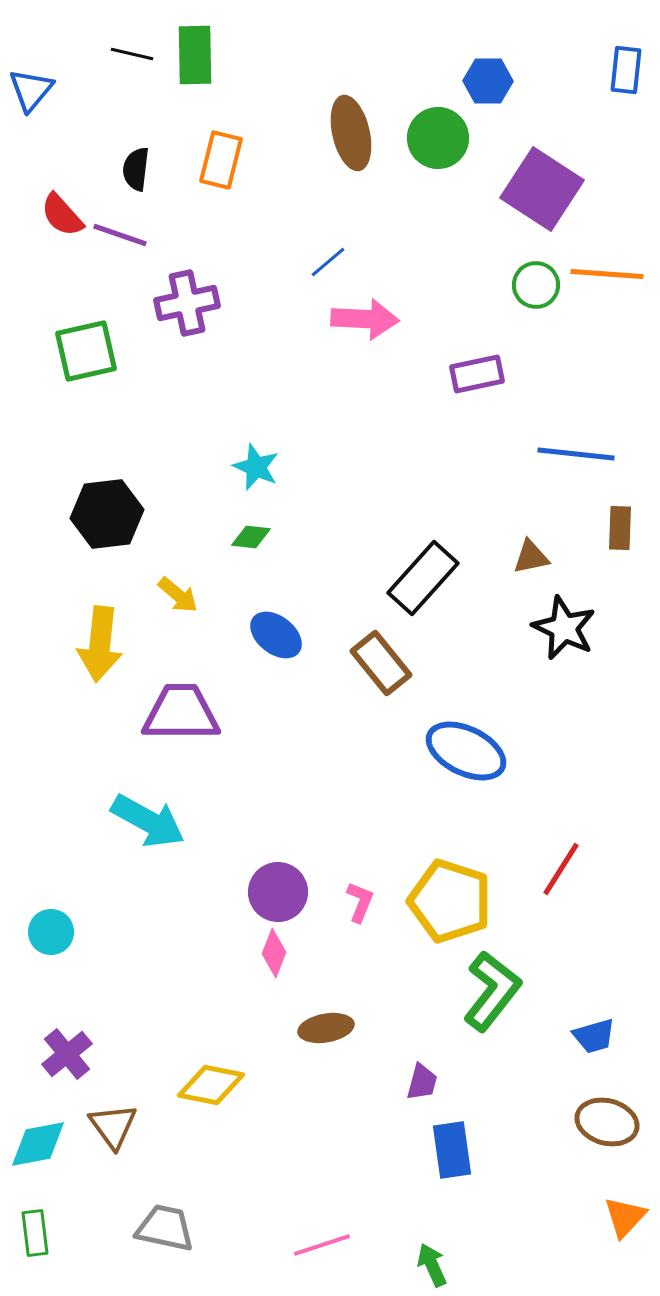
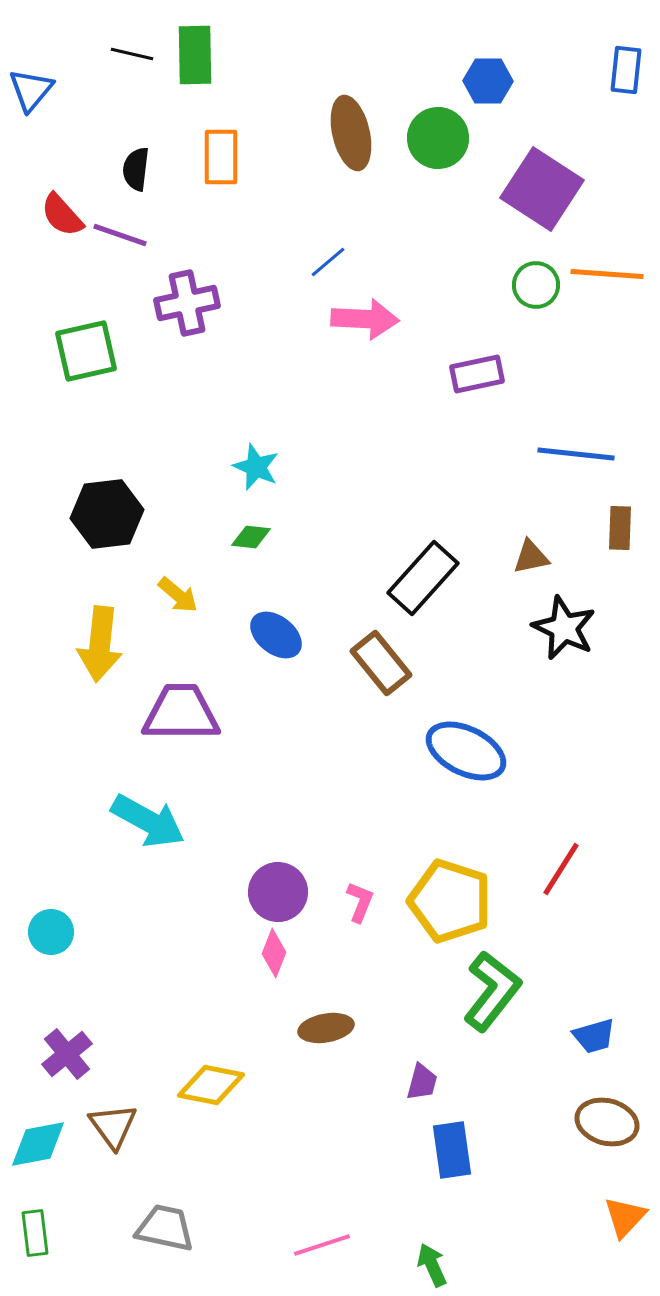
orange rectangle at (221, 160): moved 3 px up; rotated 14 degrees counterclockwise
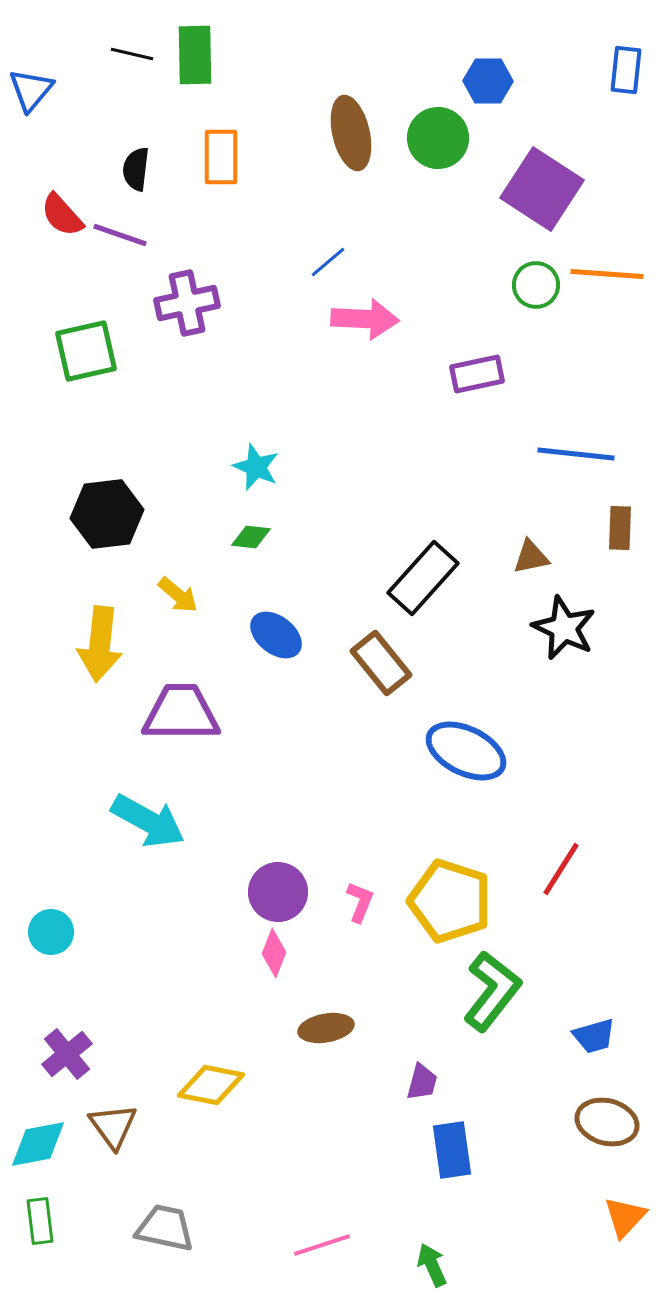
green rectangle at (35, 1233): moved 5 px right, 12 px up
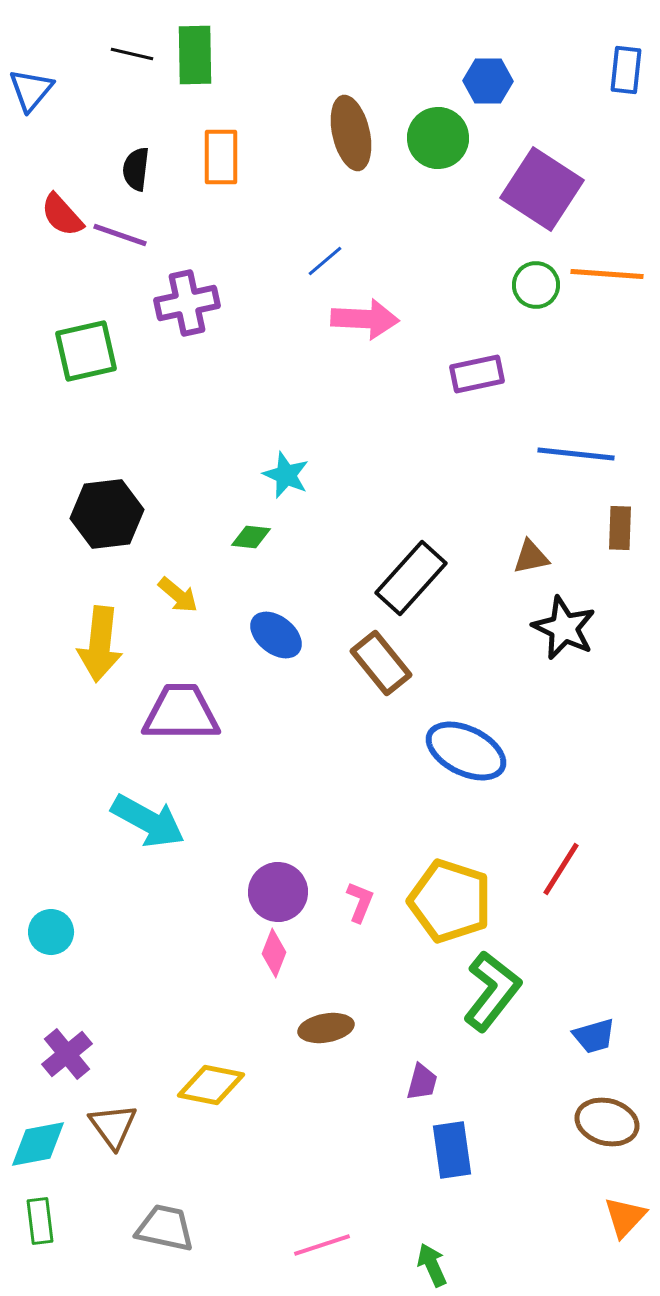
blue line at (328, 262): moved 3 px left, 1 px up
cyan star at (256, 467): moved 30 px right, 8 px down
black rectangle at (423, 578): moved 12 px left
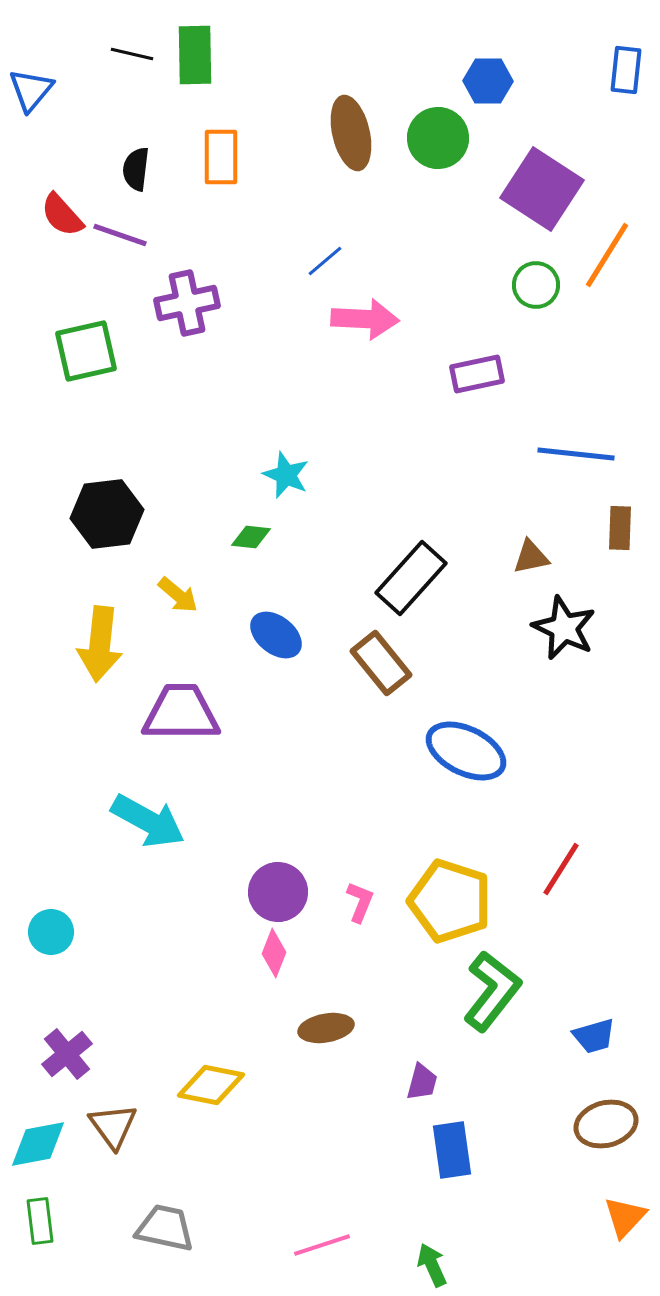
orange line at (607, 274): moved 19 px up; rotated 62 degrees counterclockwise
brown ellipse at (607, 1122): moved 1 px left, 2 px down; rotated 30 degrees counterclockwise
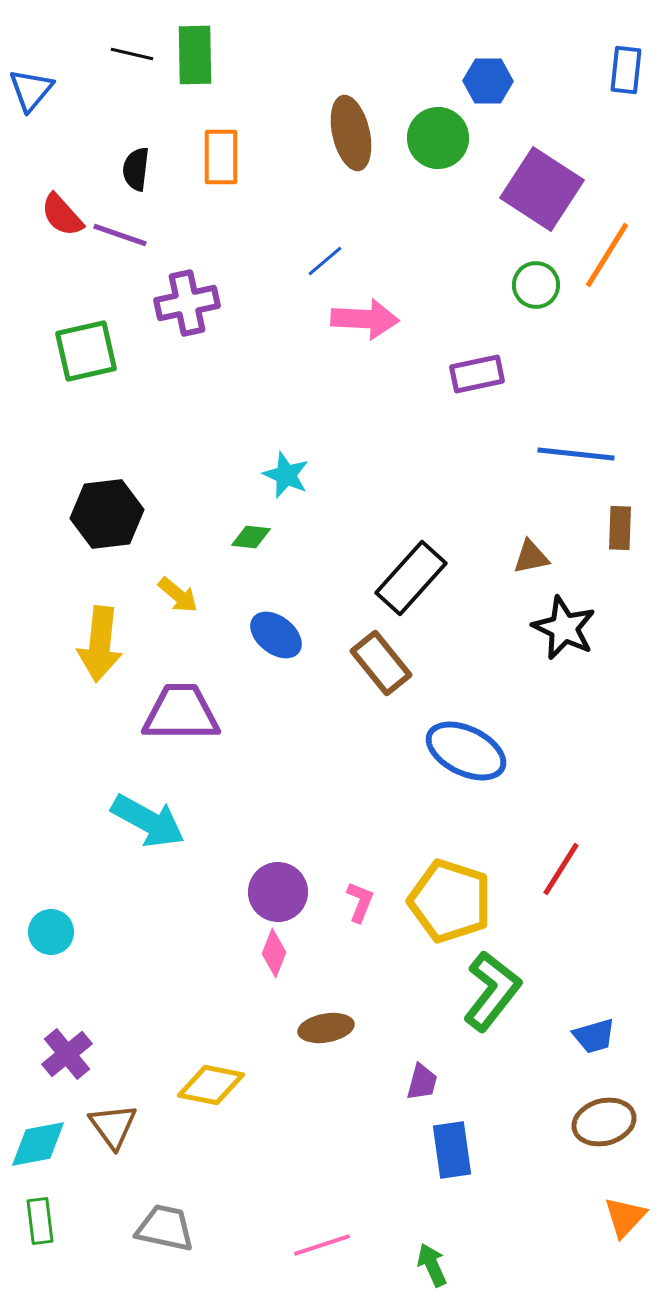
brown ellipse at (606, 1124): moved 2 px left, 2 px up
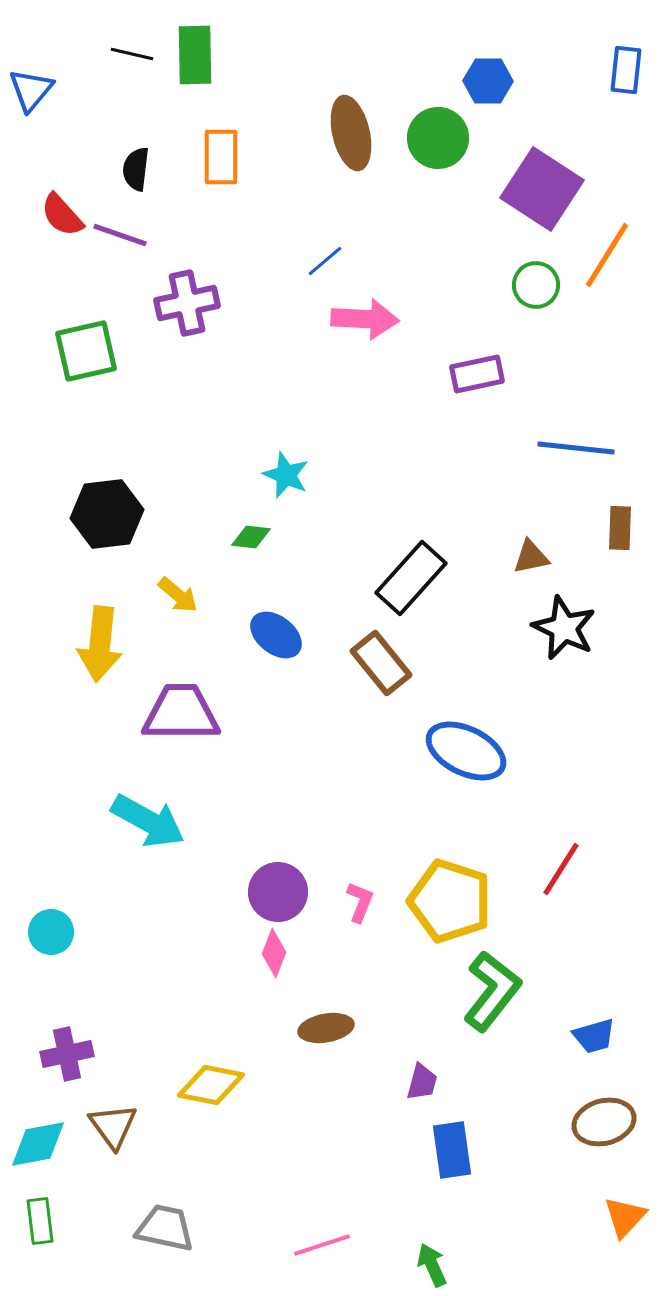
blue line at (576, 454): moved 6 px up
purple cross at (67, 1054): rotated 27 degrees clockwise
